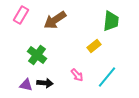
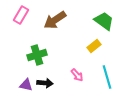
green trapezoid: moved 7 px left; rotated 60 degrees counterclockwise
green cross: rotated 36 degrees clockwise
cyan line: rotated 55 degrees counterclockwise
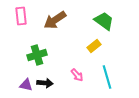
pink rectangle: moved 1 px down; rotated 36 degrees counterclockwise
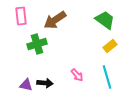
green trapezoid: moved 1 px right, 1 px up
yellow rectangle: moved 16 px right
green cross: moved 11 px up
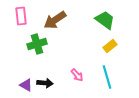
purple triangle: rotated 16 degrees clockwise
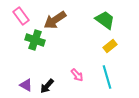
pink rectangle: rotated 30 degrees counterclockwise
green cross: moved 2 px left, 4 px up; rotated 36 degrees clockwise
black arrow: moved 2 px right, 3 px down; rotated 126 degrees clockwise
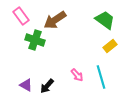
cyan line: moved 6 px left
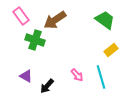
yellow rectangle: moved 1 px right, 4 px down
purple triangle: moved 9 px up
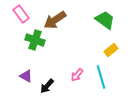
pink rectangle: moved 2 px up
pink arrow: rotated 80 degrees clockwise
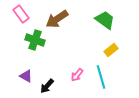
brown arrow: moved 2 px right, 1 px up
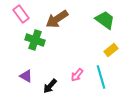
black arrow: moved 3 px right
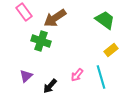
pink rectangle: moved 3 px right, 2 px up
brown arrow: moved 2 px left, 1 px up
green cross: moved 6 px right, 1 px down
purple triangle: rotated 48 degrees clockwise
